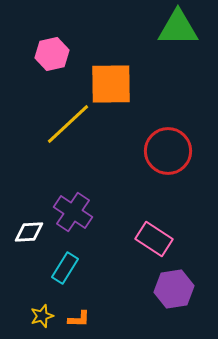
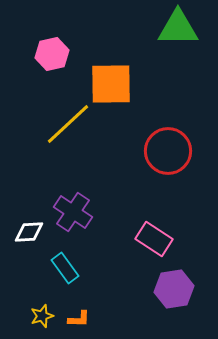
cyan rectangle: rotated 68 degrees counterclockwise
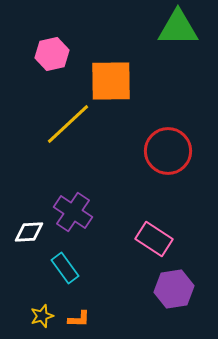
orange square: moved 3 px up
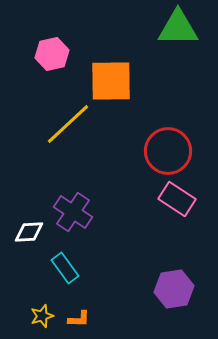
pink rectangle: moved 23 px right, 40 px up
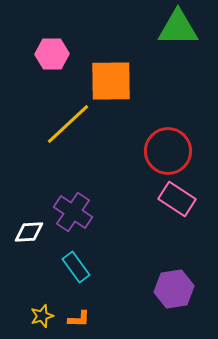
pink hexagon: rotated 12 degrees clockwise
cyan rectangle: moved 11 px right, 1 px up
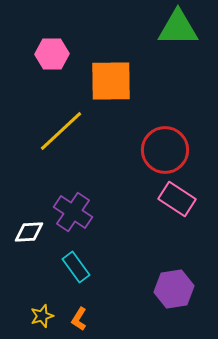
yellow line: moved 7 px left, 7 px down
red circle: moved 3 px left, 1 px up
orange L-shape: rotated 120 degrees clockwise
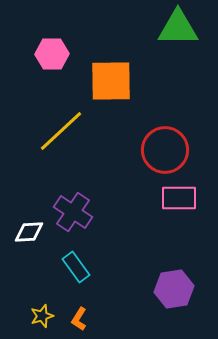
pink rectangle: moved 2 px right, 1 px up; rotated 33 degrees counterclockwise
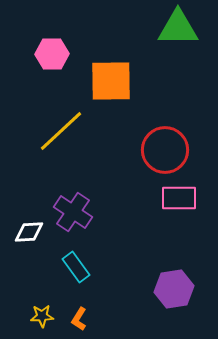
yellow star: rotated 15 degrees clockwise
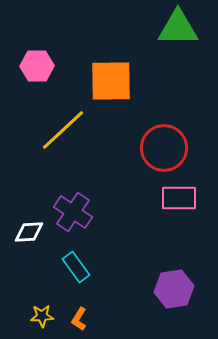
pink hexagon: moved 15 px left, 12 px down
yellow line: moved 2 px right, 1 px up
red circle: moved 1 px left, 2 px up
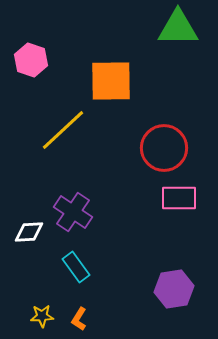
pink hexagon: moved 6 px left, 6 px up; rotated 20 degrees clockwise
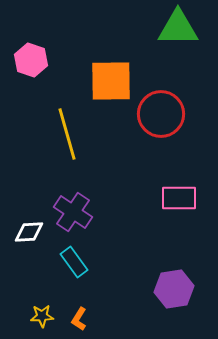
yellow line: moved 4 px right, 4 px down; rotated 63 degrees counterclockwise
red circle: moved 3 px left, 34 px up
cyan rectangle: moved 2 px left, 5 px up
